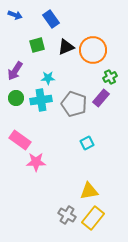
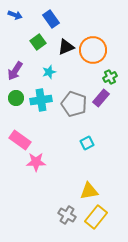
green square: moved 1 px right, 3 px up; rotated 21 degrees counterclockwise
cyan star: moved 1 px right, 6 px up; rotated 16 degrees counterclockwise
yellow rectangle: moved 3 px right, 1 px up
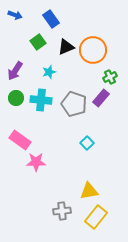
cyan cross: rotated 15 degrees clockwise
cyan square: rotated 16 degrees counterclockwise
gray cross: moved 5 px left, 4 px up; rotated 36 degrees counterclockwise
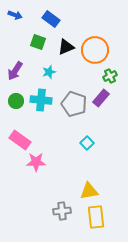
blue rectangle: rotated 18 degrees counterclockwise
green square: rotated 35 degrees counterclockwise
orange circle: moved 2 px right
green cross: moved 1 px up
green circle: moved 3 px down
yellow rectangle: rotated 45 degrees counterclockwise
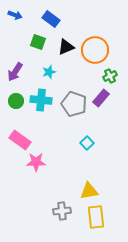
purple arrow: moved 1 px down
